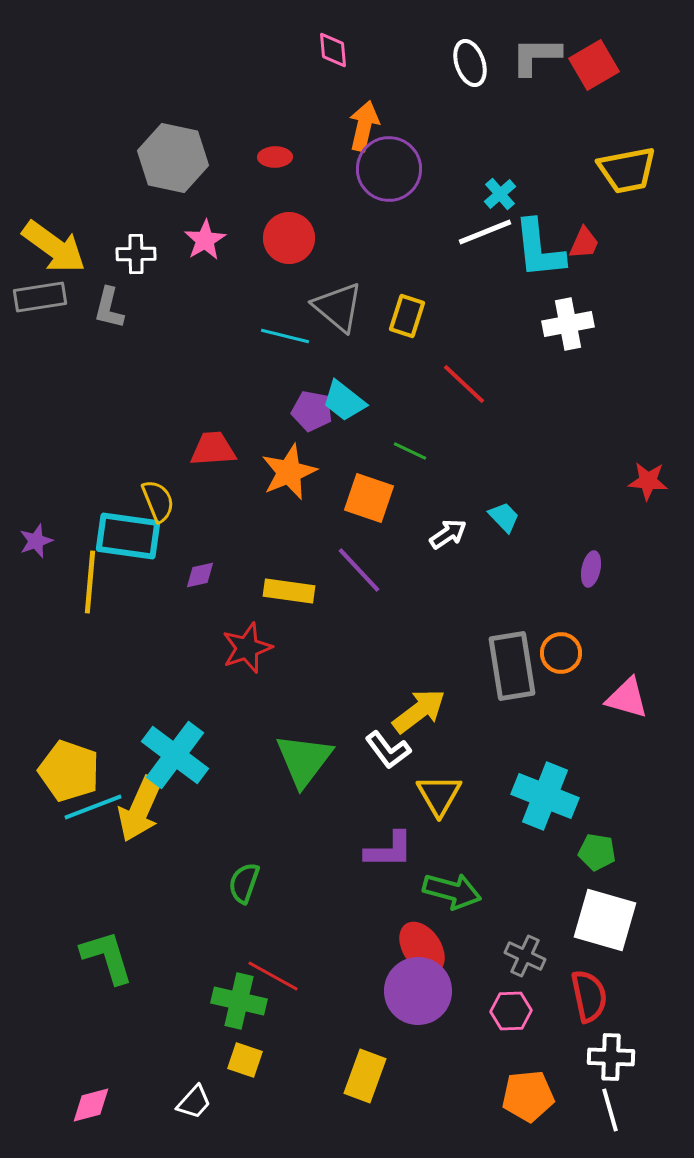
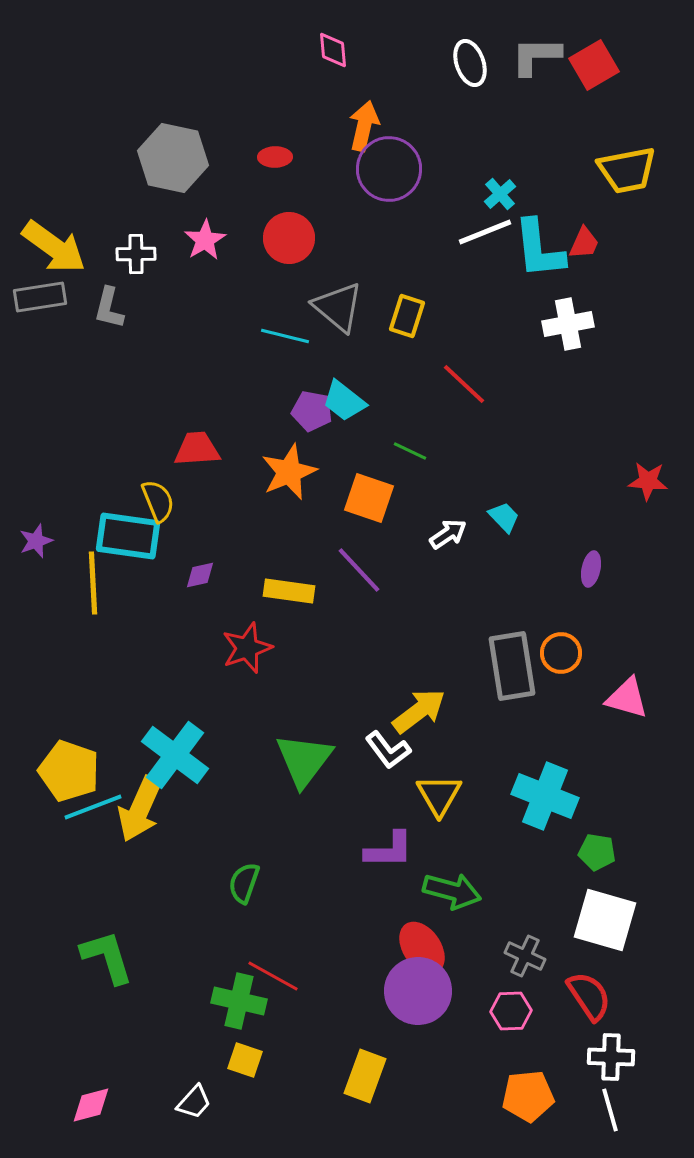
red trapezoid at (213, 449): moved 16 px left
yellow line at (90, 582): moved 3 px right, 1 px down; rotated 8 degrees counterclockwise
red semicircle at (589, 996): rotated 22 degrees counterclockwise
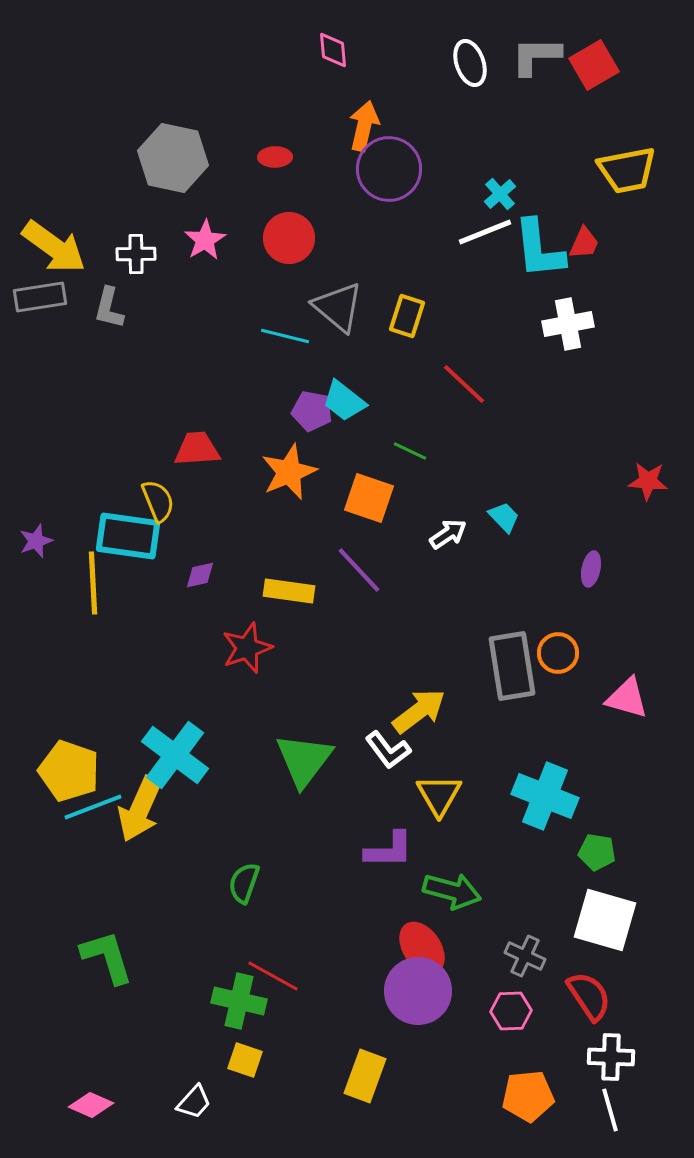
orange circle at (561, 653): moved 3 px left
pink diamond at (91, 1105): rotated 39 degrees clockwise
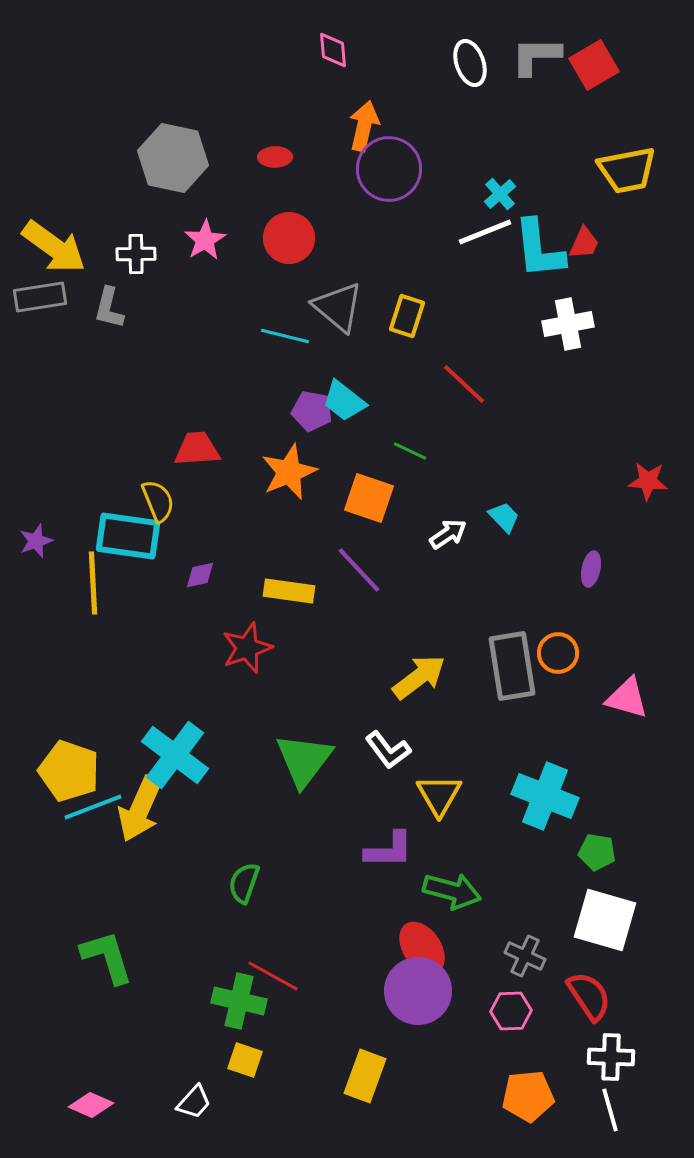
yellow arrow at (419, 711): moved 34 px up
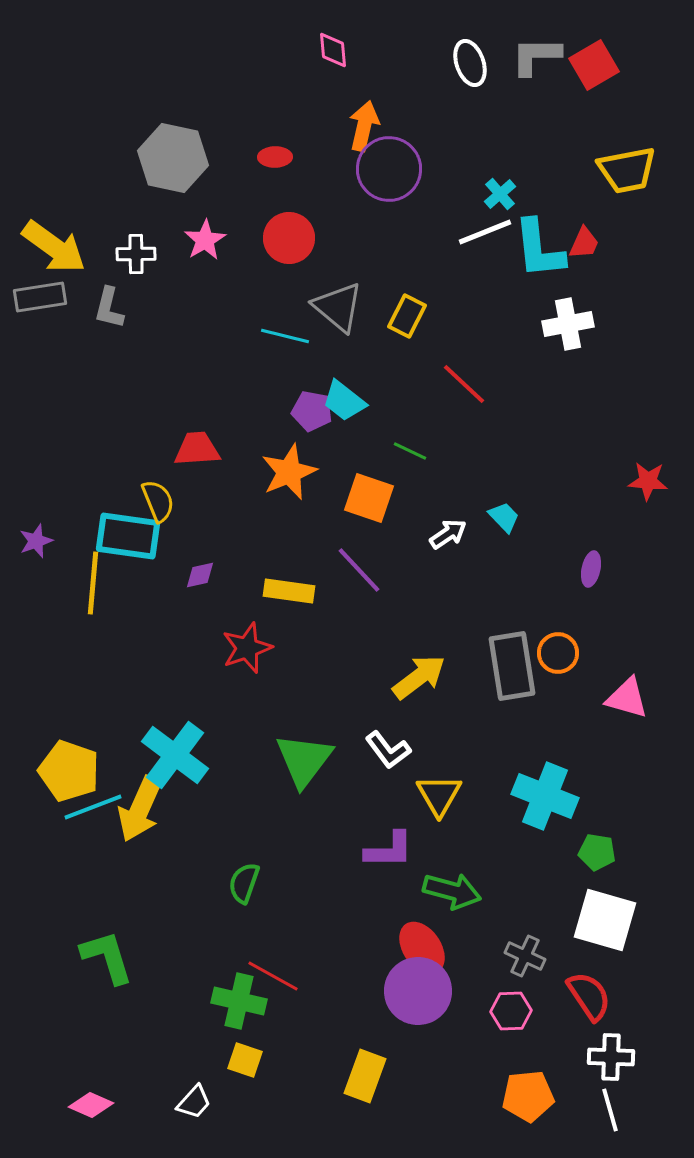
yellow rectangle at (407, 316): rotated 9 degrees clockwise
yellow line at (93, 583): rotated 8 degrees clockwise
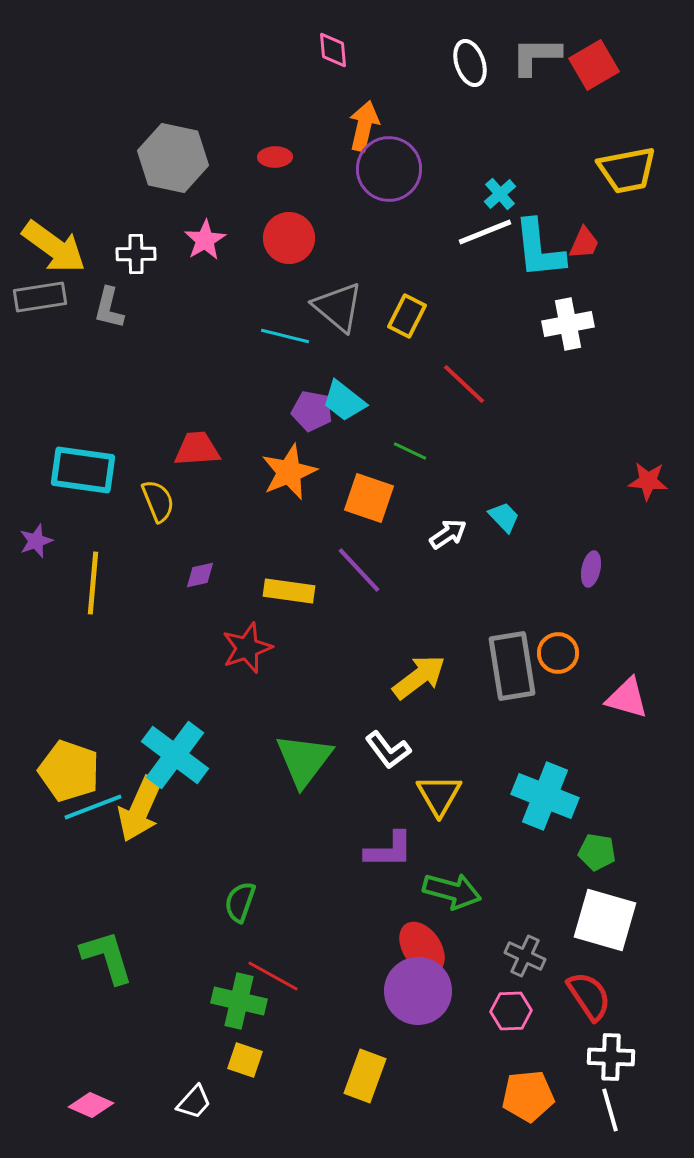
cyan rectangle at (128, 536): moved 45 px left, 66 px up
green semicircle at (244, 883): moved 4 px left, 19 px down
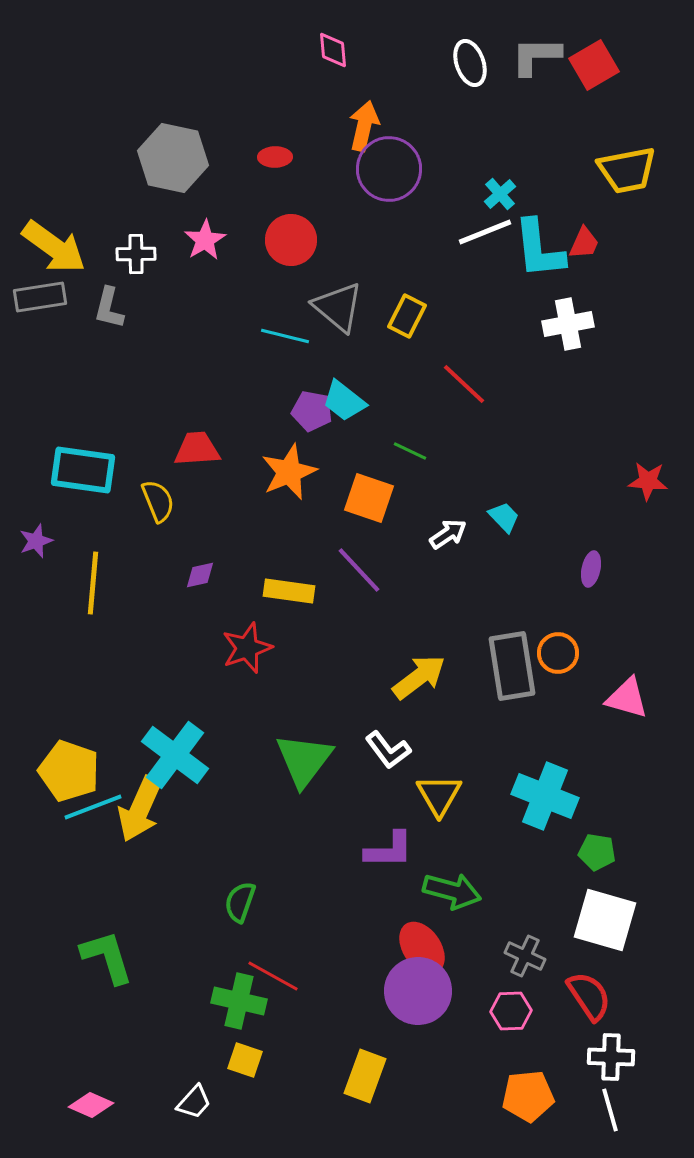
red circle at (289, 238): moved 2 px right, 2 px down
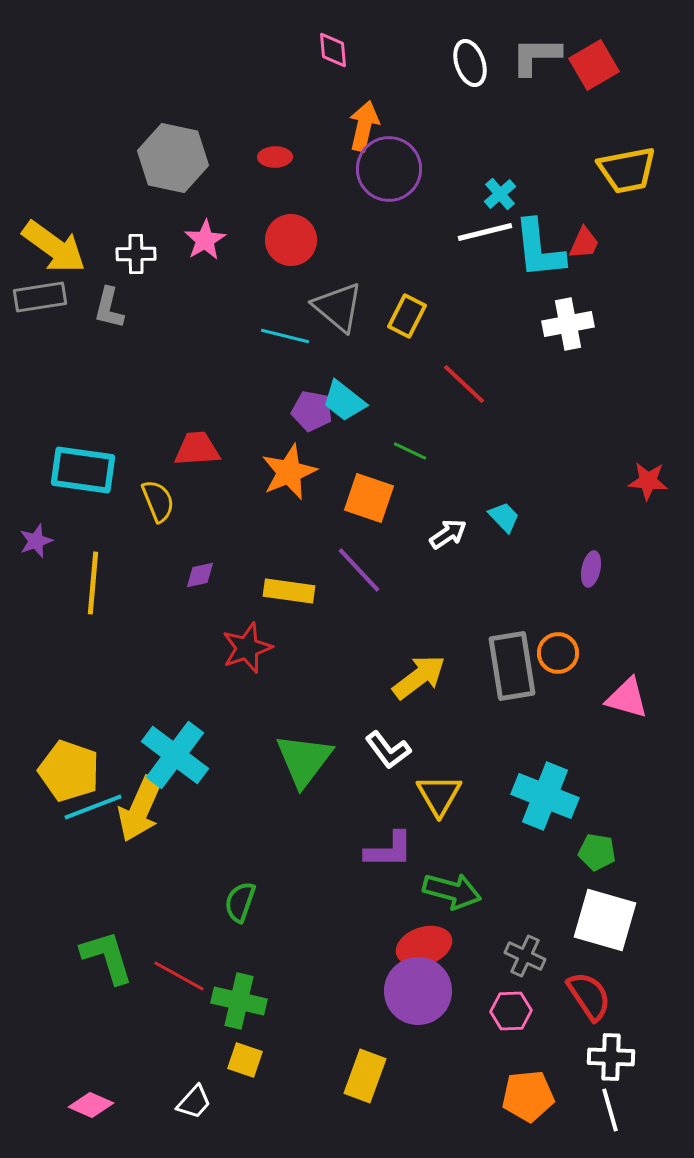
white line at (485, 232): rotated 8 degrees clockwise
red ellipse at (422, 948): moved 2 px right, 2 px up; rotated 74 degrees counterclockwise
red line at (273, 976): moved 94 px left
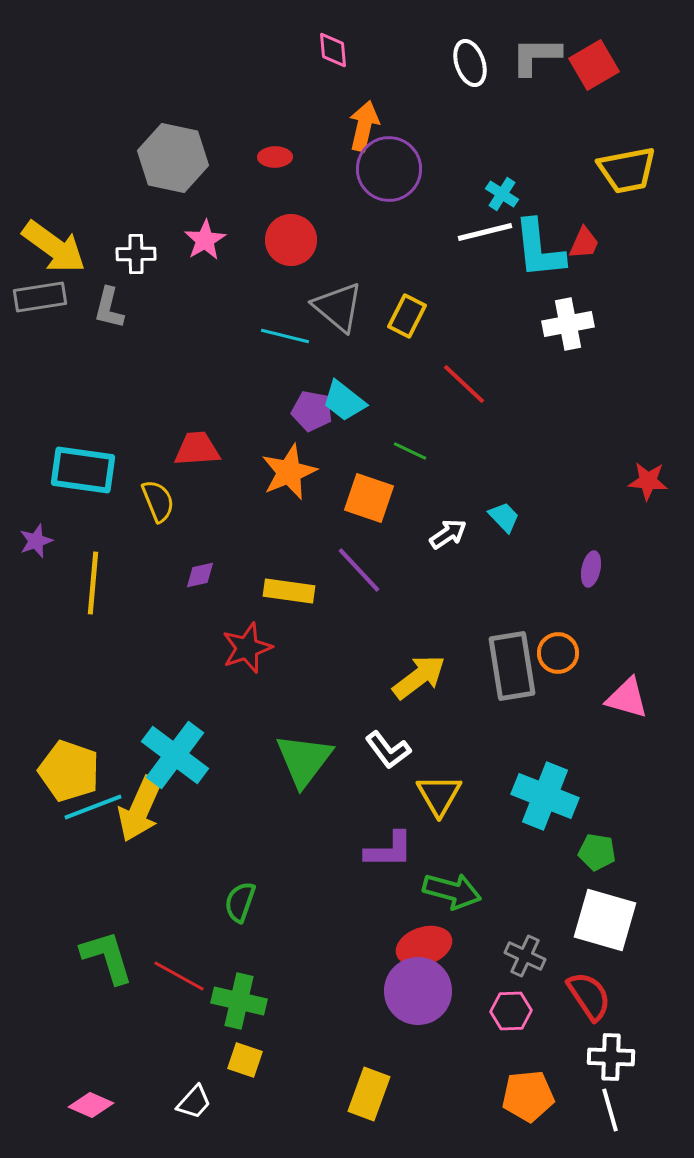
cyan cross at (500, 194): moved 2 px right; rotated 16 degrees counterclockwise
yellow rectangle at (365, 1076): moved 4 px right, 18 px down
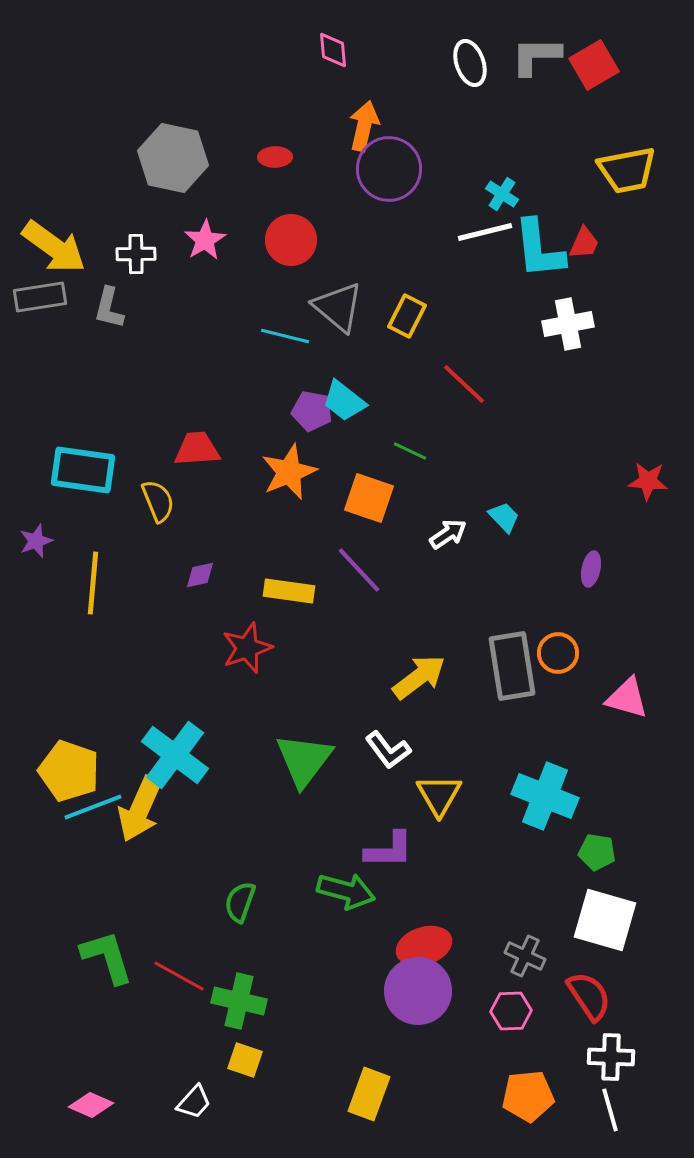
green arrow at (452, 891): moved 106 px left
